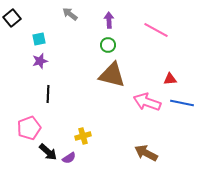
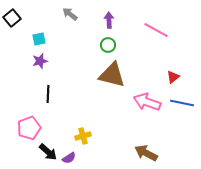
red triangle: moved 3 px right, 2 px up; rotated 32 degrees counterclockwise
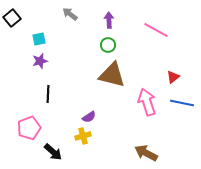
pink arrow: rotated 52 degrees clockwise
black arrow: moved 5 px right
purple semicircle: moved 20 px right, 41 px up
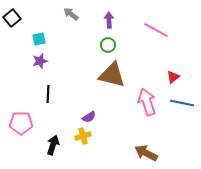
gray arrow: moved 1 px right
pink pentagon: moved 8 px left, 5 px up; rotated 20 degrees clockwise
black arrow: moved 7 px up; rotated 114 degrees counterclockwise
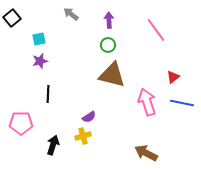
pink line: rotated 25 degrees clockwise
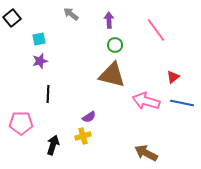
green circle: moved 7 px right
pink arrow: moved 1 px left, 1 px up; rotated 56 degrees counterclockwise
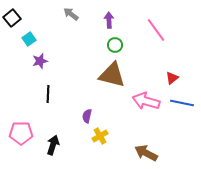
cyan square: moved 10 px left; rotated 24 degrees counterclockwise
red triangle: moved 1 px left, 1 px down
purple semicircle: moved 2 px left, 1 px up; rotated 136 degrees clockwise
pink pentagon: moved 10 px down
yellow cross: moved 17 px right; rotated 14 degrees counterclockwise
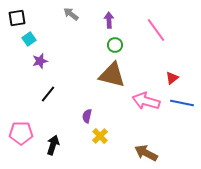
black square: moved 5 px right; rotated 30 degrees clockwise
black line: rotated 36 degrees clockwise
yellow cross: rotated 14 degrees counterclockwise
